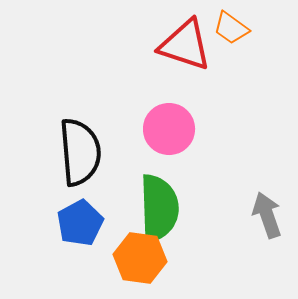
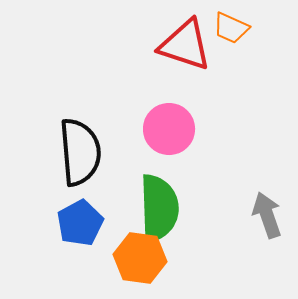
orange trapezoid: rotated 12 degrees counterclockwise
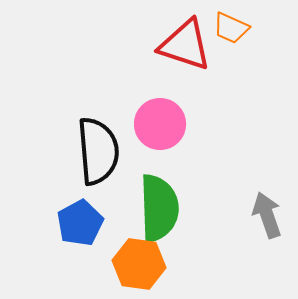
pink circle: moved 9 px left, 5 px up
black semicircle: moved 18 px right, 1 px up
orange hexagon: moved 1 px left, 6 px down
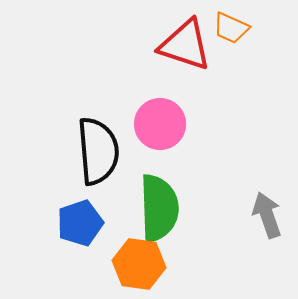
blue pentagon: rotated 9 degrees clockwise
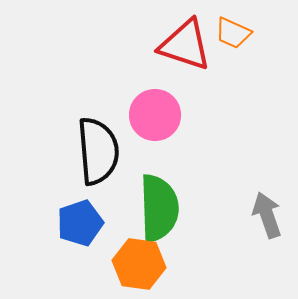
orange trapezoid: moved 2 px right, 5 px down
pink circle: moved 5 px left, 9 px up
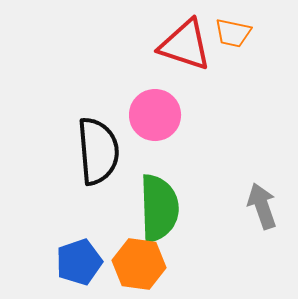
orange trapezoid: rotated 12 degrees counterclockwise
gray arrow: moved 5 px left, 9 px up
blue pentagon: moved 1 px left, 39 px down
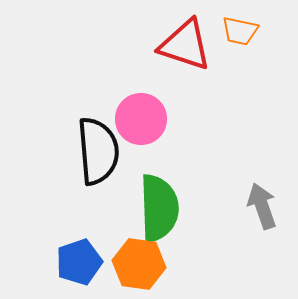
orange trapezoid: moved 7 px right, 2 px up
pink circle: moved 14 px left, 4 px down
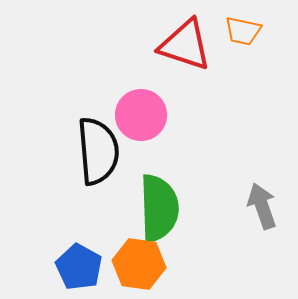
orange trapezoid: moved 3 px right
pink circle: moved 4 px up
blue pentagon: moved 5 px down; rotated 24 degrees counterclockwise
